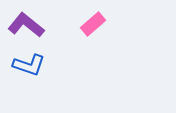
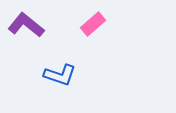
blue L-shape: moved 31 px right, 10 px down
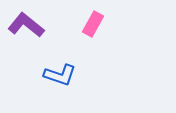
pink rectangle: rotated 20 degrees counterclockwise
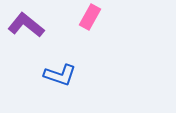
pink rectangle: moved 3 px left, 7 px up
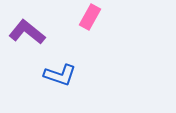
purple L-shape: moved 1 px right, 7 px down
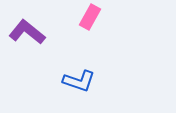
blue L-shape: moved 19 px right, 6 px down
